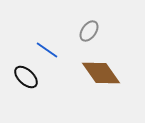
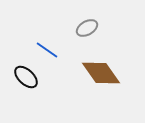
gray ellipse: moved 2 px left, 3 px up; rotated 25 degrees clockwise
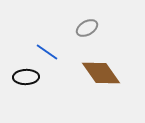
blue line: moved 2 px down
black ellipse: rotated 45 degrees counterclockwise
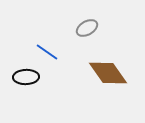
brown diamond: moved 7 px right
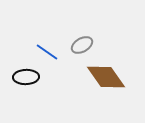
gray ellipse: moved 5 px left, 17 px down
brown diamond: moved 2 px left, 4 px down
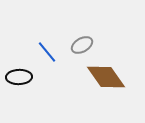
blue line: rotated 15 degrees clockwise
black ellipse: moved 7 px left
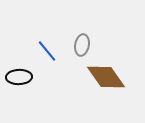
gray ellipse: rotated 50 degrees counterclockwise
blue line: moved 1 px up
